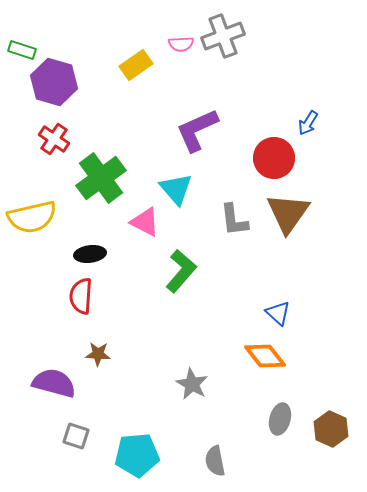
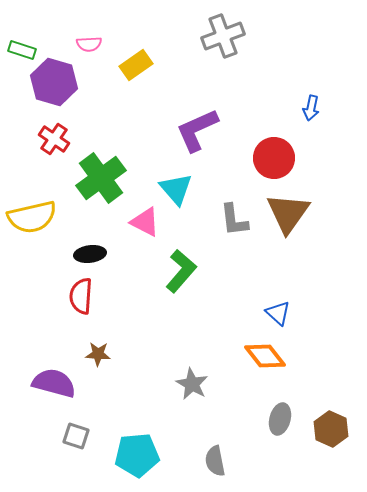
pink semicircle: moved 92 px left
blue arrow: moved 3 px right, 15 px up; rotated 20 degrees counterclockwise
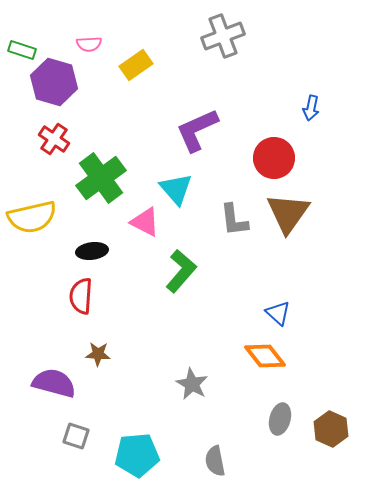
black ellipse: moved 2 px right, 3 px up
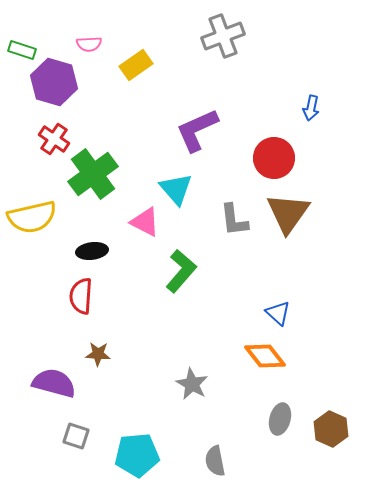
green cross: moved 8 px left, 4 px up
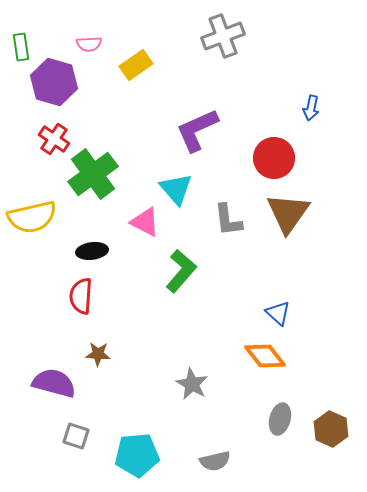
green rectangle: moved 1 px left, 3 px up; rotated 64 degrees clockwise
gray L-shape: moved 6 px left
gray semicircle: rotated 92 degrees counterclockwise
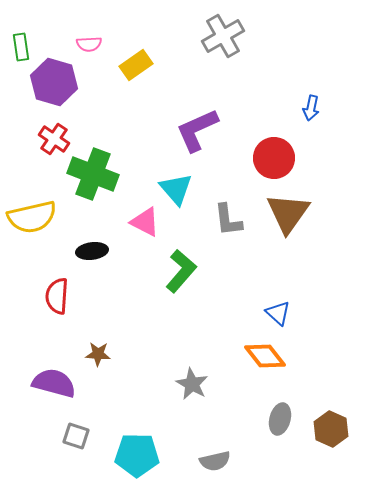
gray cross: rotated 9 degrees counterclockwise
green cross: rotated 33 degrees counterclockwise
red semicircle: moved 24 px left
cyan pentagon: rotated 6 degrees clockwise
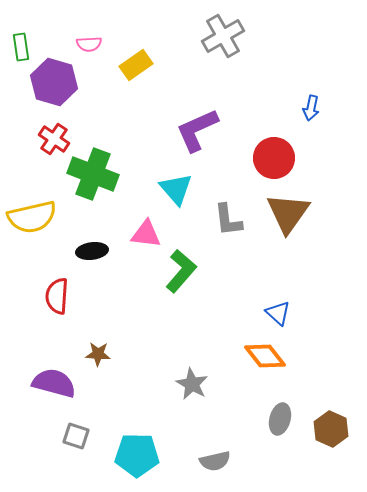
pink triangle: moved 1 px right, 12 px down; rotated 20 degrees counterclockwise
